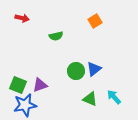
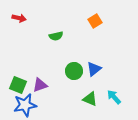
red arrow: moved 3 px left
green circle: moved 2 px left
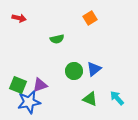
orange square: moved 5 px left, 3 px up
green semicircle: moved 1 px right, 3 px down
cyan arrow: moved 3 px right, 1 px down
blue star: moved 4 px right, 3 px up
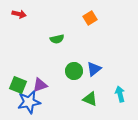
red arrow: moved 4 px up
cyan arrow: moved 3 px right, 4 px up; rotated 28 degrees clockwise
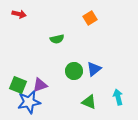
cyan arrow: moved 2 px left, 3 px down
green triangle: moved 1 px left, 3 px down
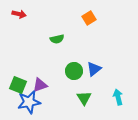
orange square: moved 1 px left
green triangle: moved 5 px left, 4 px up; rotated 35 degrees clockwise
